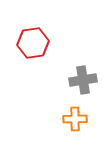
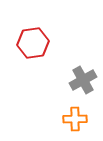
gray cross: rotated 20 degrees counterclockwise
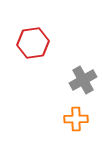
orange cross: moved 1 px right
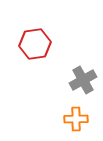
red hexagon: moved 2 px right, 1 px down
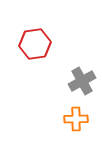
gray cross: moved 1 px left, 1 px down
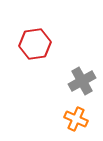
orange cross: rotated 25 degrees clockwise
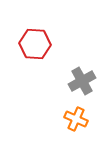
red hexagon: rotated 12 degrees clockwise
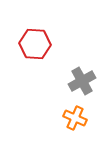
orange cross: moved 1 px left, 1 px up
